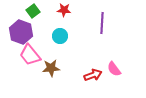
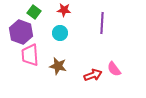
green square: moved 1 px right, 1 px down; rotated 16 degrees counterclockwise
cyan circle: moved 3 px up
pink trapezoid: rotated 35 degrees clockwise
brown star: moved 7 px right, 2 px up; rotated 18 degrees clockwise
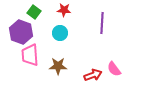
brown star: rotated 12 degrees counterclockwise
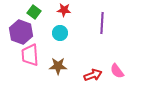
pink semicircle: moved 3 px right, 2 px down
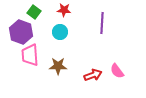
cyan circle: moved 1 px up
